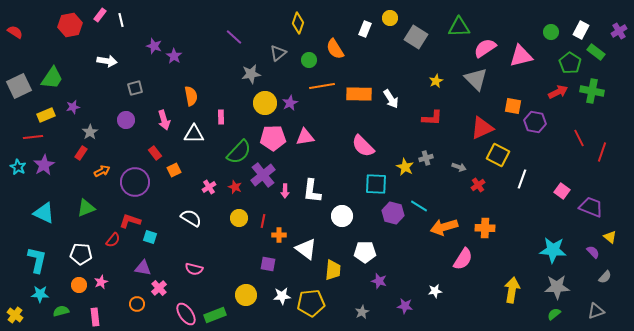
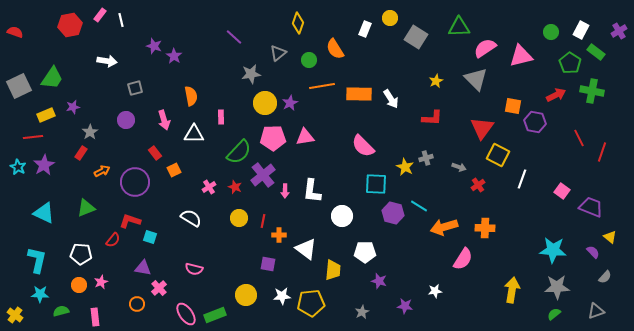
red semicircle at (15, 32): rotated 14 degrees counterclockwise
red arrow at (558, 92): moved 2 px left, 3 px down
red triangle at (482, 128): rotated 30 degrees counterclockwise
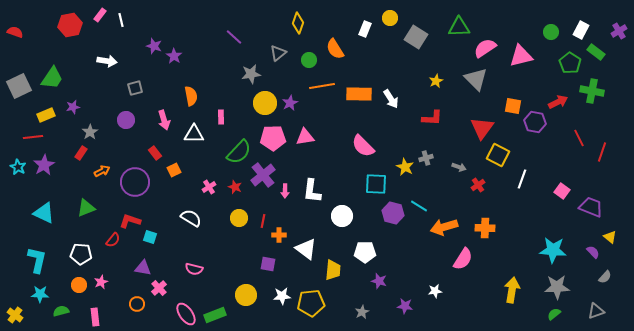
red arrow at (556, 95): moved 2 px right, 7 px down
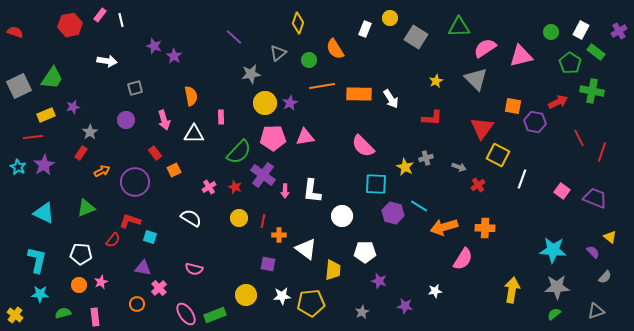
purple cross at (263, 175): rotated 15 degrees counterclockwise
purple trapezoid at (591, 207): moved 4 px right, 9 px up
green semicircle at (61, 311): moved 2 px right, 2 px down
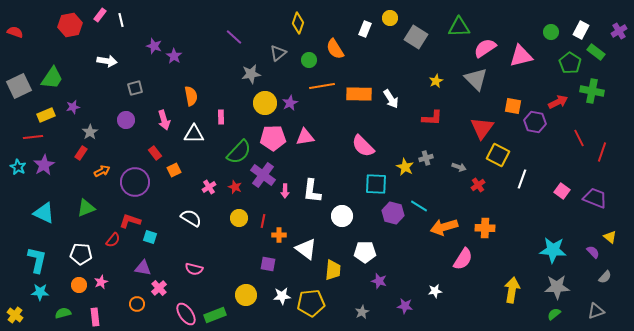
cyan star at (40, 294): moved 2 px up
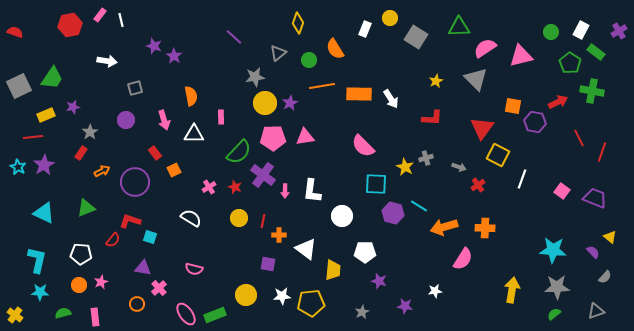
gray star at (251, 74): moved 4 px right, 3 px down
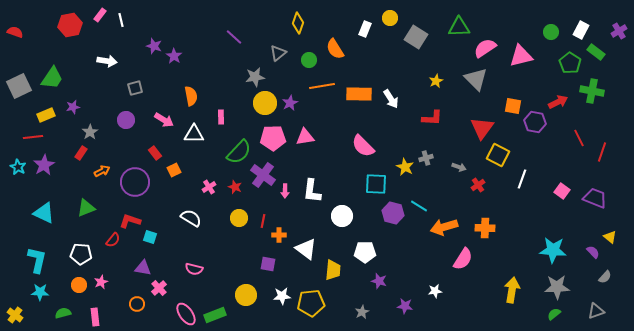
pink arrow at (164, 120): rotated 42 degrees counterclockwise
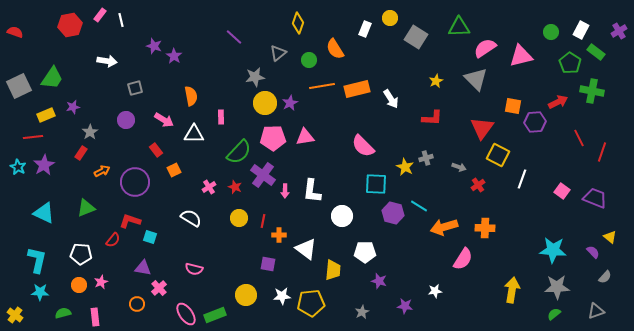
orange rectangle at (359, 94): moved 2 px left, 5 px up; rotated 15 degrees counterclockwise
purple hexagon at (535, 122): rotated 15 degrees counterclockwise
red rectangle at (155, 153): moved 1 px right, 3 px up
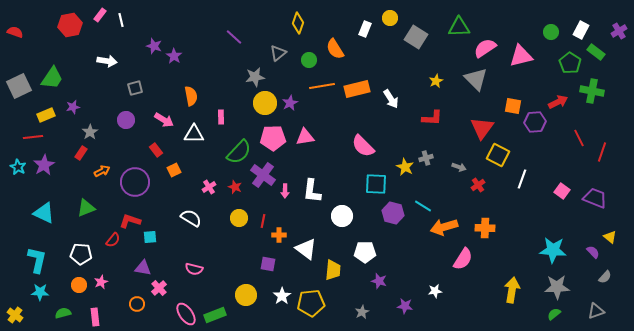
cyan line at (419, 206): moved 4 px right
cyan square at (150, 237): rotated 24 degrees counterclockwise
white star at (282, 296): rotated 30 degrees counterclockwise
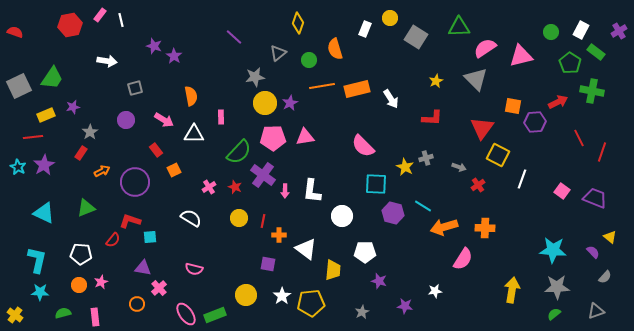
orange semicircle at (335, 49): rotated 15 degrees clockwise
